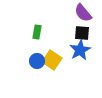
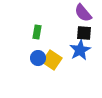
black square: moved 2 px right
blue circle: moved 1 px right, 3 px up
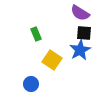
purple semicircle: moved 3 px left; rotated 18 degrees counterclockwise
green rectangle: moved 1 px left, 2 px down; rotated 32 degrees counterclockwise
blue circle: moved 7 px left, 26 px down
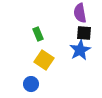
purple semicircle: rotated 48 degrees clockwise
green rectangle: moved 2 px right
yellow square: moved 8 px left
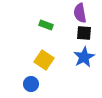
green rectangle: moved 8 px right, 9 px up; rotated 48 degrees counterclockwise
blue star: moved 4 px right, 7 px down
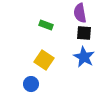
blue star: rotated 15 degrees counterclockwise
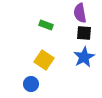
blue star: rotated 15 degrees clockwise
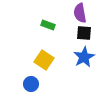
green rectangle: moved 2 px right
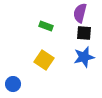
purple semicircle: rotated 24 degrees clockwise
green rectangle: moved 2 px left, 1 px down
blue star: rotated 15 degrees clockwise
blue circle: moved 18 px left
